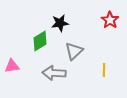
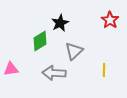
black star: rotated 18 degrees counterclockwise
pink triangle: moved 1 px left, 3 px down
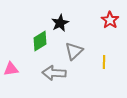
yellow line: moved 8 px up
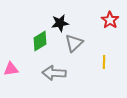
black star: rotated 18 degrees clockwise
gray triangle: moved 8 px up
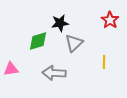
green diamond: moved 2 px left; rotated 15 degrees clockwise
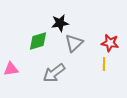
red star: moved 23 px down; rotated 24 degrees counterclockwise
yellow line: moved 2 px down
gray arrow: rotated 40 degrees counterclockwise
